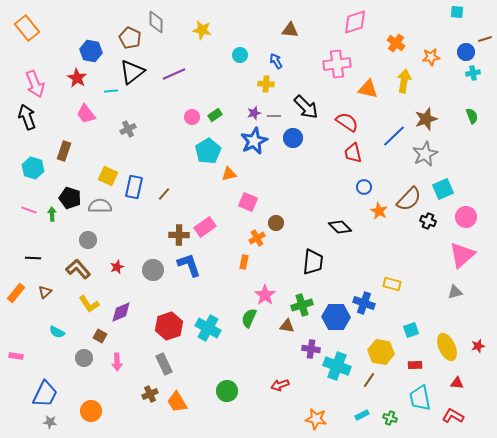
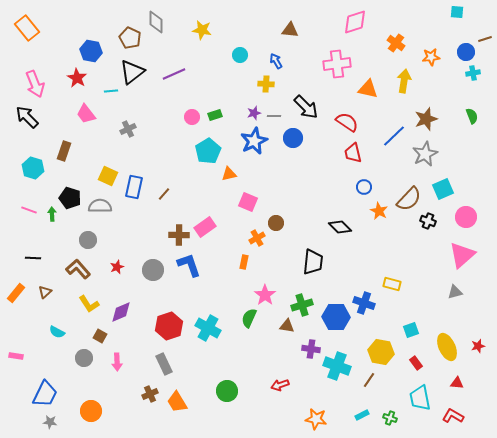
green rectangle at (215, 115): rotated 16 degrees clockwise
black arrow at (27, 117): rotated 25 degrees counterclockwise
red rectangle at (415, 365): moved 1 px right, 2 px up; rotated 56 degrees clockwise
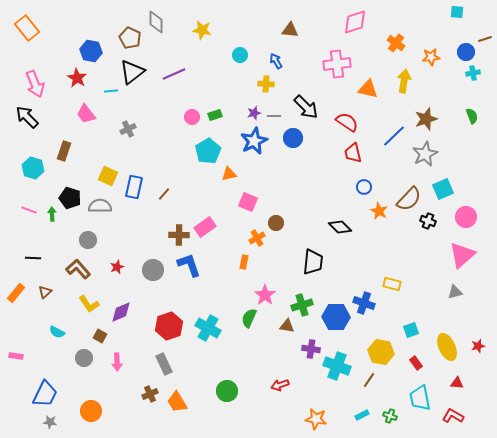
green cross at (390, 418): moved 2 px up
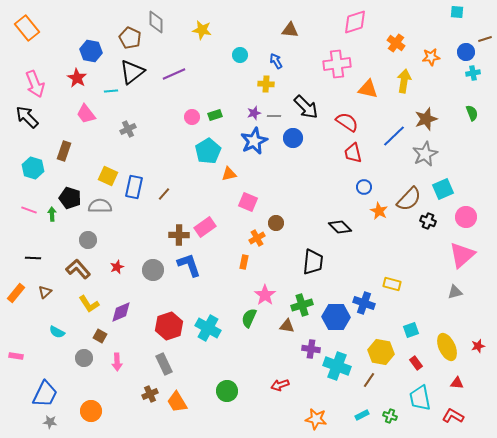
green semicircle at (472, 116): moved 3 px up
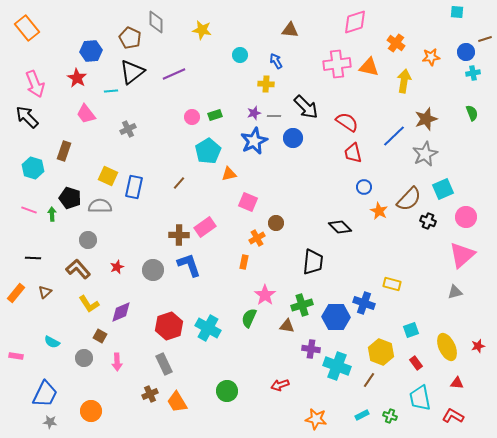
blue hexagon at (91, 51): rotated 15 degrees counterclockwise
orange triangle at (368, 89): moved 1 px right, 22 px up
brown line at (164, 194): moved 15 px right, 11 px up
cyan semicircle at (57, 332): moved 5 px left, 10 px down
yellow hexagon at (381, 352): rotated 10 degrees clockwise
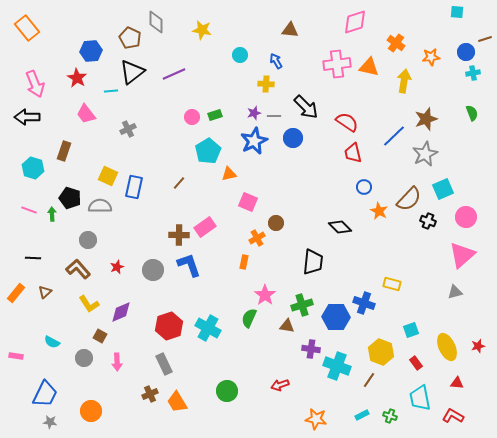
black arrow at (27, 117): rotated 45 degrees counterclockwise
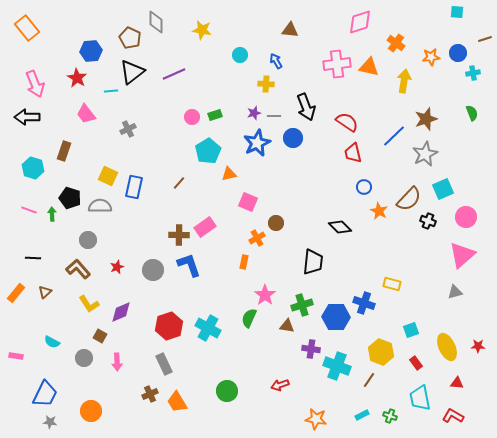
pink diamond at (355, 22): moved 5 px right
blue circle at (466, 52): moved 8 px left, 1 px down
black arrow at (306, 107): rotated 24 degrees clockwise
blue star at (254, 141): moved 3 px right, 2 px down
red star at (478, 346): rotated 16 degrees clockwise
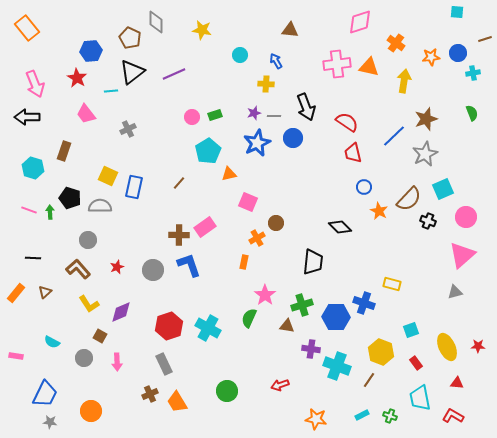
green arrow at (52, 214): moved 2 px left, 2 px up
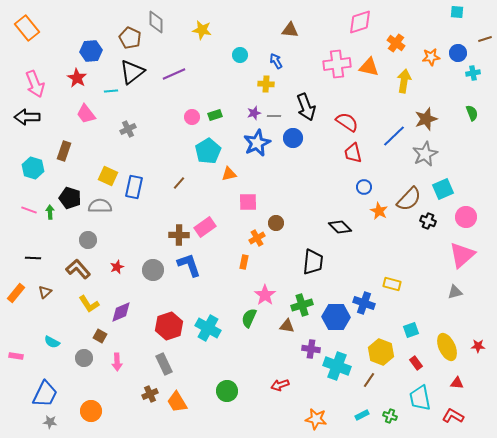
pink square at (248, 202): rotated 24 degrees counterclockwise
